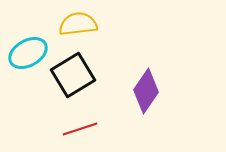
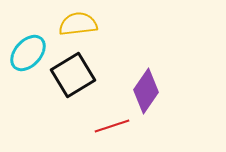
cyan ellipse: rotated 18 degrees counterclockwise
red line: moved 32 px right, 3 px up
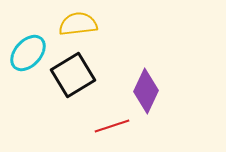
purple diamond: rotated 9 degrees counterclockwise
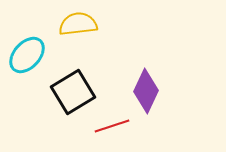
cyan ellipse: moved 1 px left, 2 px down
black square: moved 17 px down
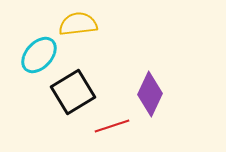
cyan ellipse: moved 12 px right
purple diamond: moved 4 px right, 3 px down
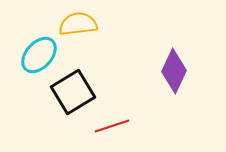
purple diamond: moved 24 px right, 23 px up
